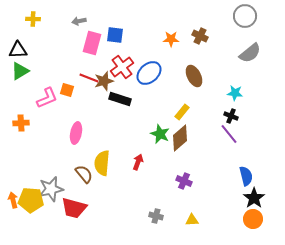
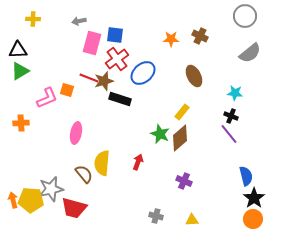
red cross: moved 5 px left, 8 px up
blue ellipse: moved 6 px left
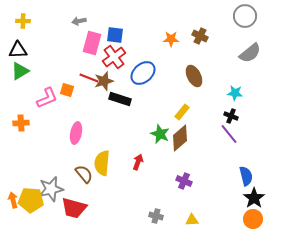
yellow cross: moved 10 px left, 2 px down
red cross: moved 3 px left, 2 px up
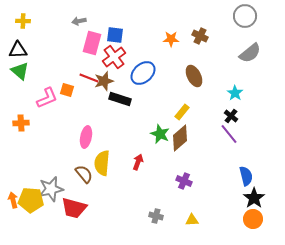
green triangle: rotated 48 degrees counterclockwise
cyan star: rotated 28 degrees clockwise
black cross: rotated 16 degrees clockwise
pink ellipse: moved 10 px right, 4 px down
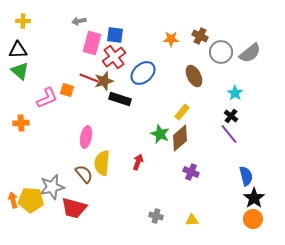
gray circle: moved 24 px left, 36 px down
purple cross: moved 7 px right, 9 px up
gray star: moved 1 px right, 2 px up
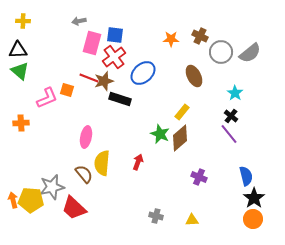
purple cross: moved 8 px right, 5 px down
red trapezoid: rotated 28 degrees clockwise
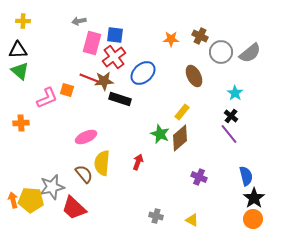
brown star: rotated 12 degrees clockwise
pink ellipse: rotated 55 degrees clockwise
yellow triangle: rotated 32 degrees clockwise
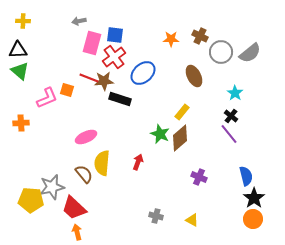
orange arrow: moved 64 px right, 32 px down
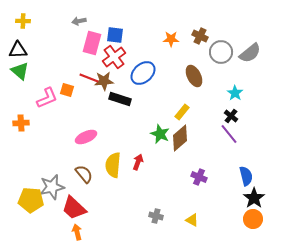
yellow semicircle: moved 11 px right, 2 px down
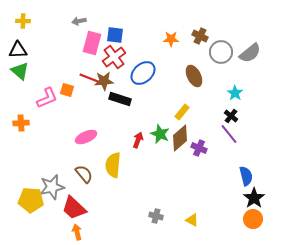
red arrow: moved 22 px up
purple cross: moved 29 px up
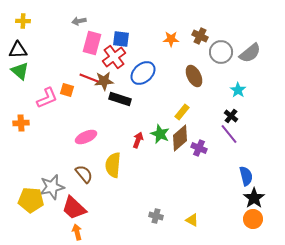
blue square: moved 6 px right, 4 px down
cyan star: moved 3 px right, 3 px up
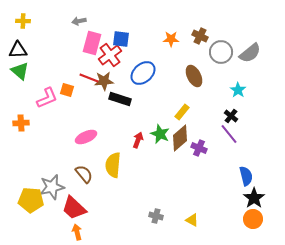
red cross: moved 4 px left, 2 px up
